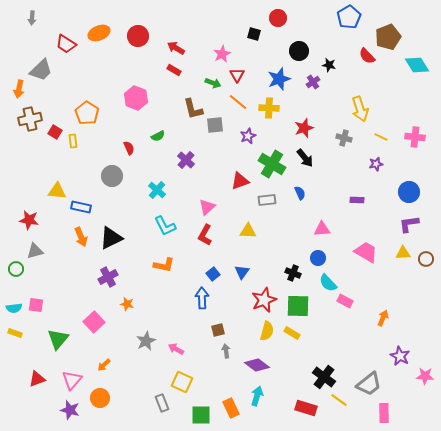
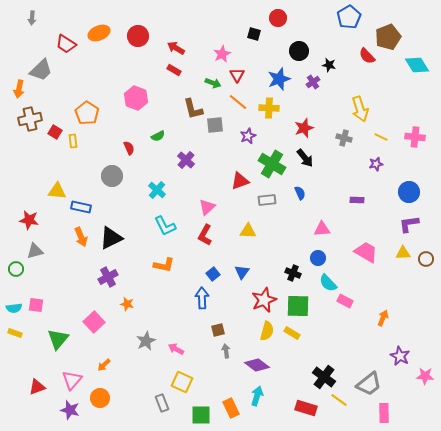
red triangle at (37, 379): moved 8 px down
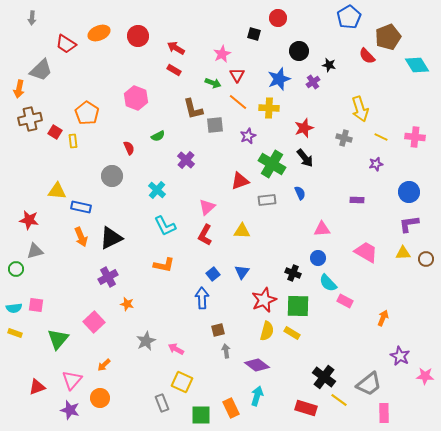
yellow triangle at (248, 231): moved 6 px left
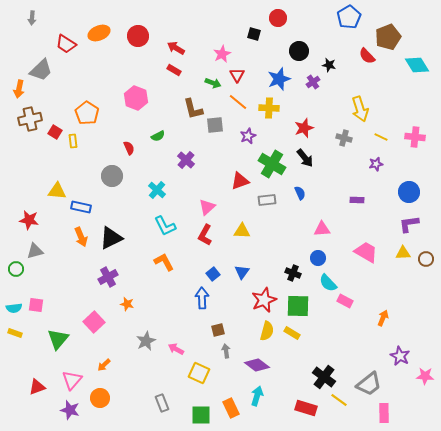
orange L-shape at (164, 265): moved 3 px up; rotated 130 degrees counterclockwise
yellow square at (182, 382): moved 17 px right, 9 px up
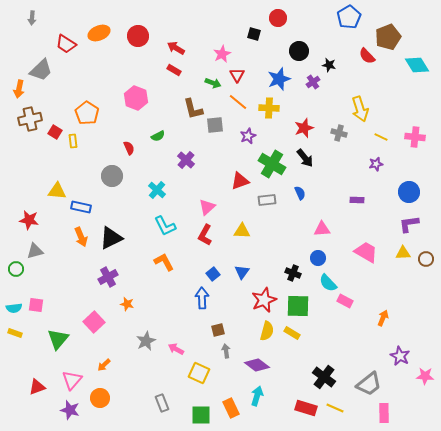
gray cross at (344, 138): moved 5 px left, 5 px up
yellow line at (339, 400): moved 4 px left, 8 px down; rotated 12 degrees counterclockwise
